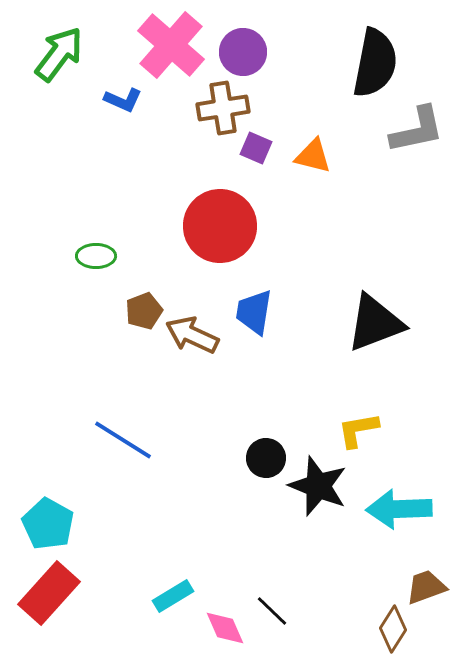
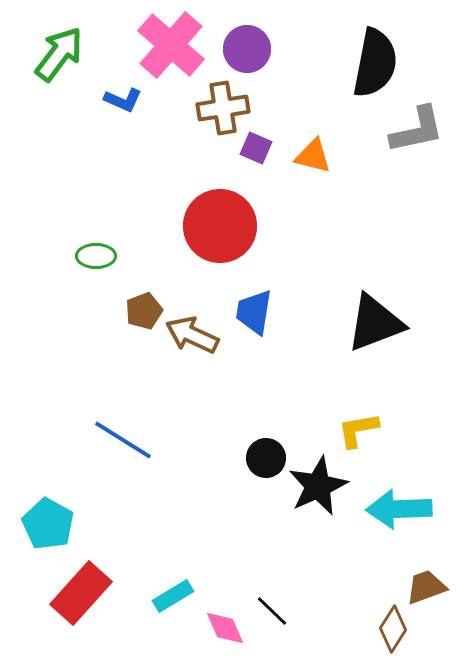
purple circle: moved 4 px right, 3 px up
black star: rotated 26 degrees clockwise
red rectangle: moved 32 px right
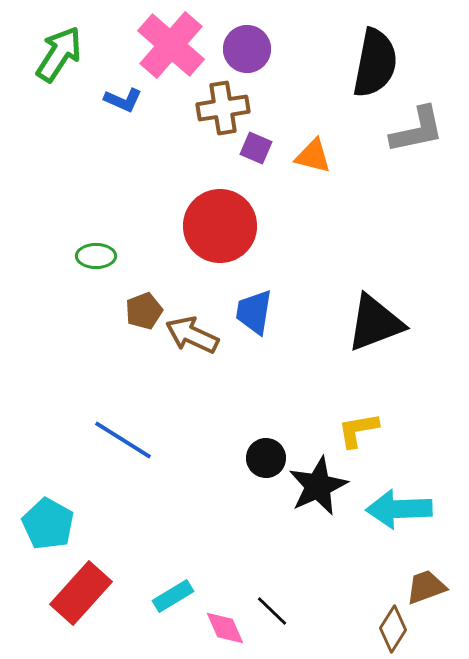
green arrow: rotated 4 degrees counterclockwise
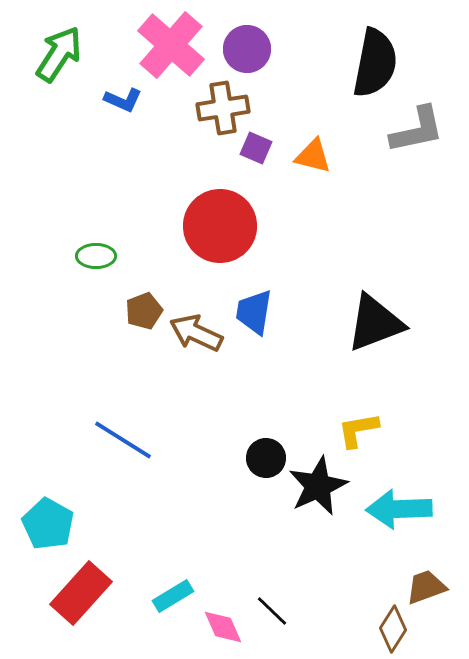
brown arrow: moved 4 px right, 2 px up
pink diamond: moved 2 px left, 1 px up
